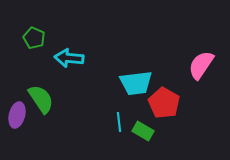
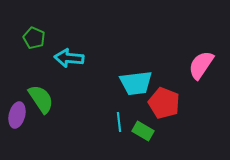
red pentagon: rotated 8 degrees counterclockwise
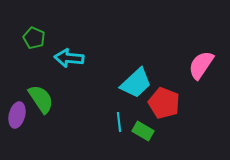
cyan trapezoid: rotated 36 degrees counterclockwise
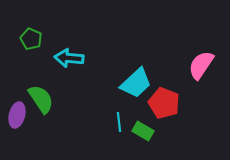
green pentagon: moved 3 px left, 1 px down
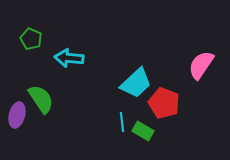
cyan line: moved 3 px right
